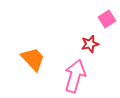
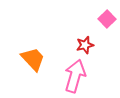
pink square: rotated 12 degrees counterclockwise
red star: moved 5 px left, 1 px down
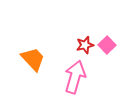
pink square: moved 26 px down
pink arrow: moved 1 px down
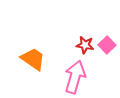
red star: rotated 24 degrees clockwise
orange trapezoid: rotated 12 degrees counterclockwise
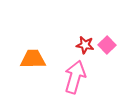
orange trapezoid: rotated 36 degrees counterclockwise
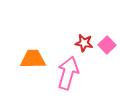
red star: moved 1 px left, 2 px up
pink arrow: moved 7 px left, 4 px up
